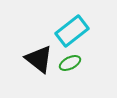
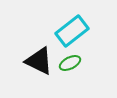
black triangle: moved 2 px down; rotated 12 degrees counterclockwise
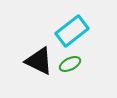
green ellipse: moved 1 px down
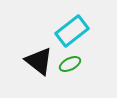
black triangle: rotated 12 degrees clockwise
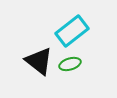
green ellipse: rotated 10 degrees clockwise
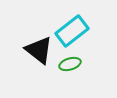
black triangle: moved 11 px up
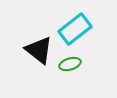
cyan rectangle: moved 3 px right, 2 px up
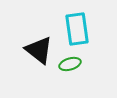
cyan rectangle: moved 2 px right; rotated 60 degrees counterclockwise
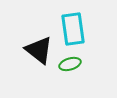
cyan rectangle: moved 4 px left
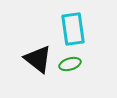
black triangle: moved 1 px left, 9 px down
